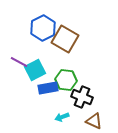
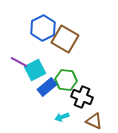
blue rectangle: moved 1 px left, 1 px up; rotated 30 degrees counterclockwise
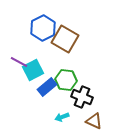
cyan square: moved 2 px left
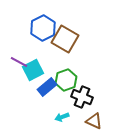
green hexagon: rotated 25 degrees counterclockwise
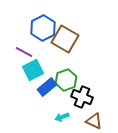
purple line: moved 5 px right, 10 px up
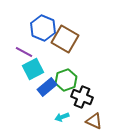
blue hexagon: rotated 10 degrees counterclockwise
cyan square: moved 1 px up
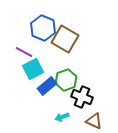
blue rectangle: moved 1 px up
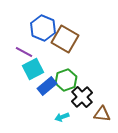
black cross: rotated 25 degrees clockwise
brown triangle: moved 8 px right, 7 px up; rotated 18 degrees counterclockwise
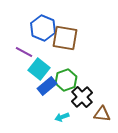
brown square: moved 1 px up; rotated 20 degrees counterclockwise
cyan square: moved 6 px right; rotated 25 degrees counterclockwise
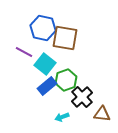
blue hexagon: rotated 10 degrees counterclockwise
cyan square: moved 6 px right, 5 px up
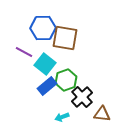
blue hexagon: rotated 15 degrees counterclockwise
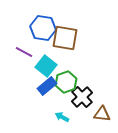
blue hexagon: rotated 10 degrees clockwise
cyan square: moved 1 px right, 2 px down
green hexagon: moved 2 px down
cyan arrow: rotated 48 degrees clockwise
